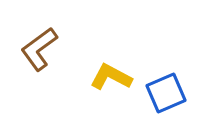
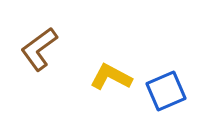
blue square: moved 2 px up
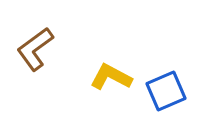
brown L-shape: moved 4 px left
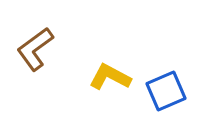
yellow L-shape: moved 1 px left
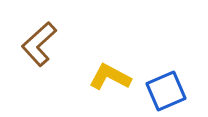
brown L-shape: moved 4 px right, 5 px up; rotated 6 degrees counterclockwise
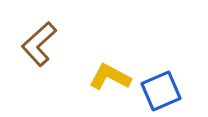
blue square: moved 5 px left
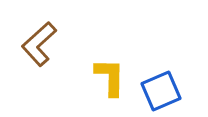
yellow L-shape: rotated 63 degrees clockwise
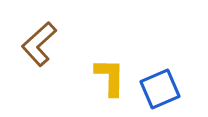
blue square: moved 1 px left, 2 px up
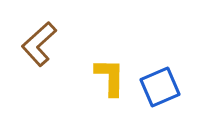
blue square: moved 2 px up
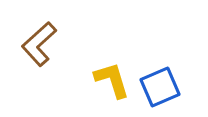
yellow L-shape: moved 2 px right, 3 px down; rotated 18 degrees counterclockwise
